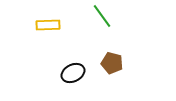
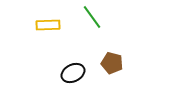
green line: moved 10 px left, 1 px down
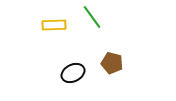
yellow rectangle: moved 6 px right
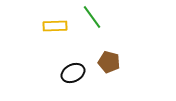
yellow rectangle: moved 1 px right, 1 px down
brown pentagon: moved 3 px left, 1 px up
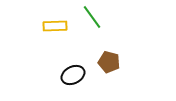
black ellipse: moved 2 px down
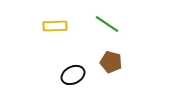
green line: moved 15 px right, 7 px down; rotated 20 degrees counterclockwise
brown pentagon: moved 2 px right
